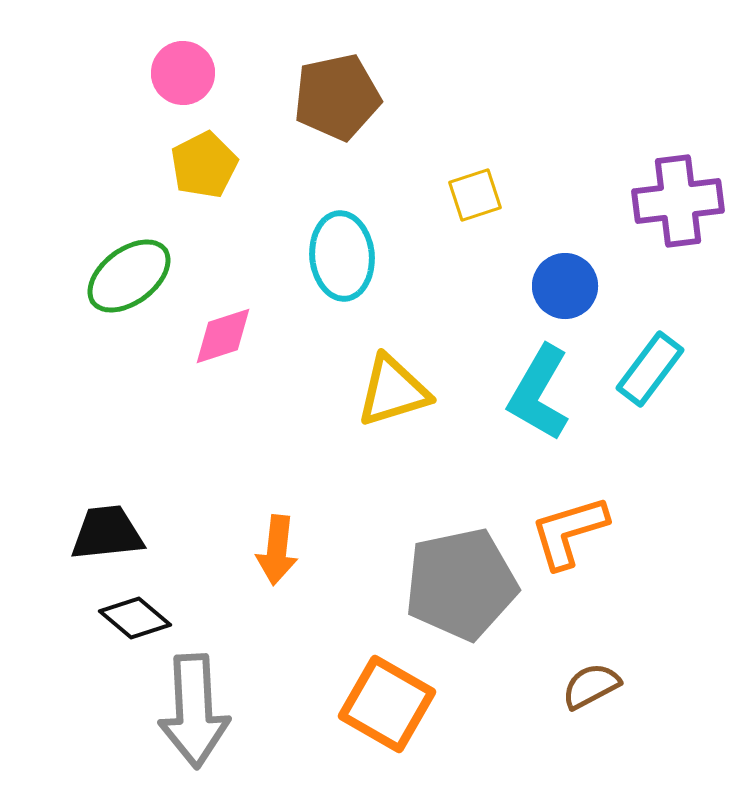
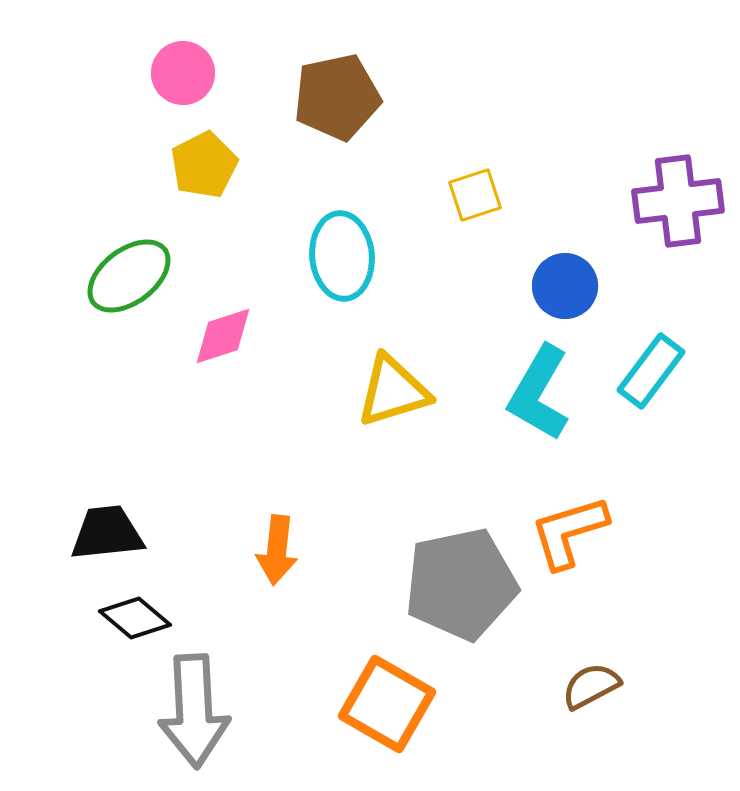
cyan rectangle: moved 1 px right, 2 px down
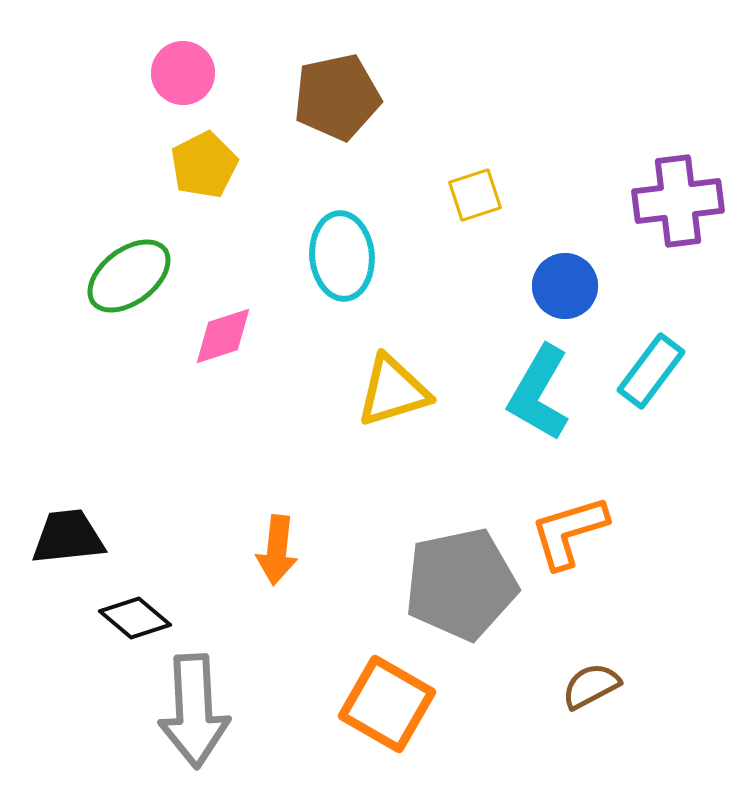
black trapezoid: moved 39 px left, 4 px down
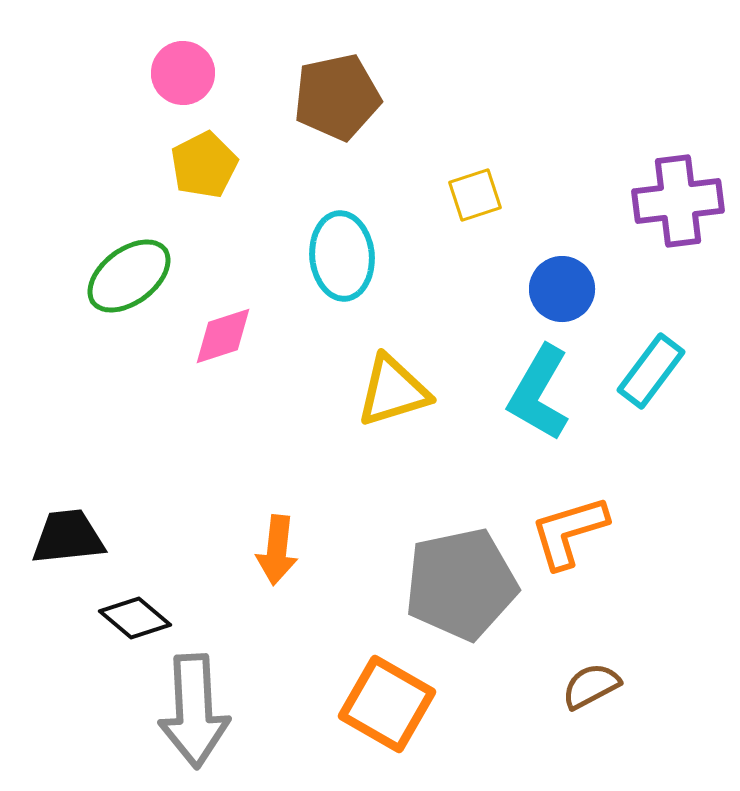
blue circle: moved 3 px left, 3 px down
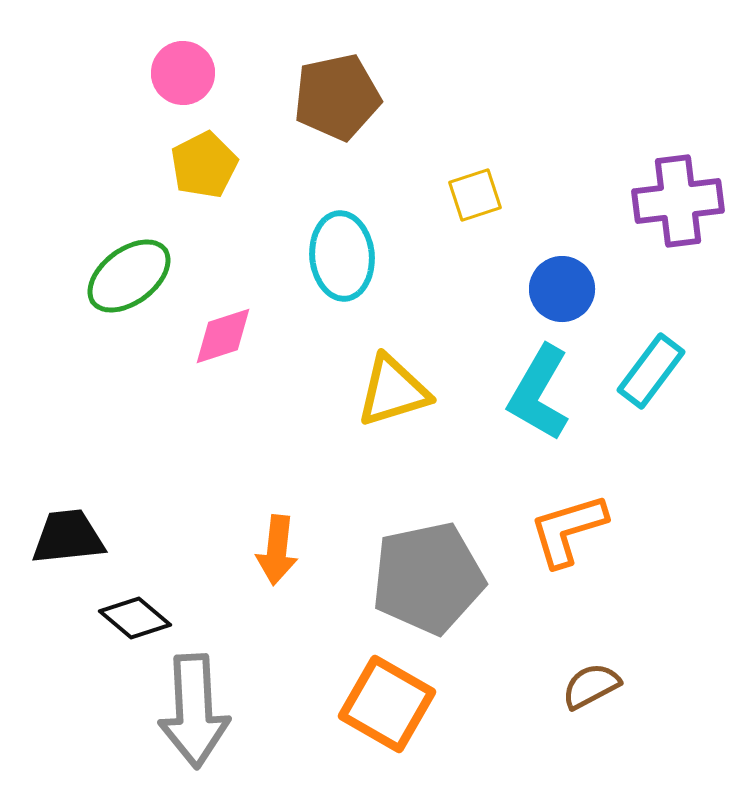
orange L-shape: moved 1 px left, 2 px up
gray pentagon: moved 33 px left, 6 px up
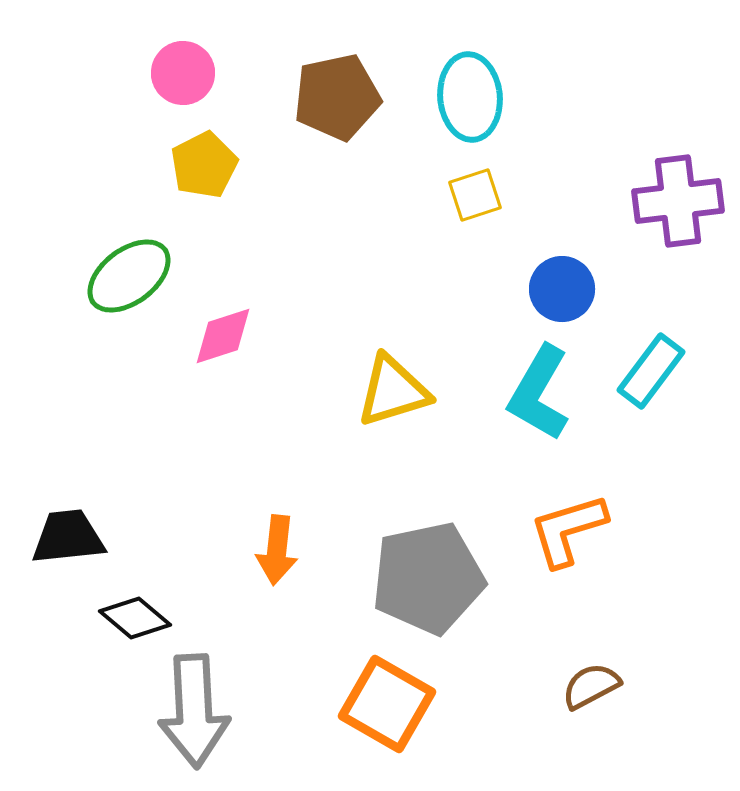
cyan ellipse: moved 128 px right, 159 px up
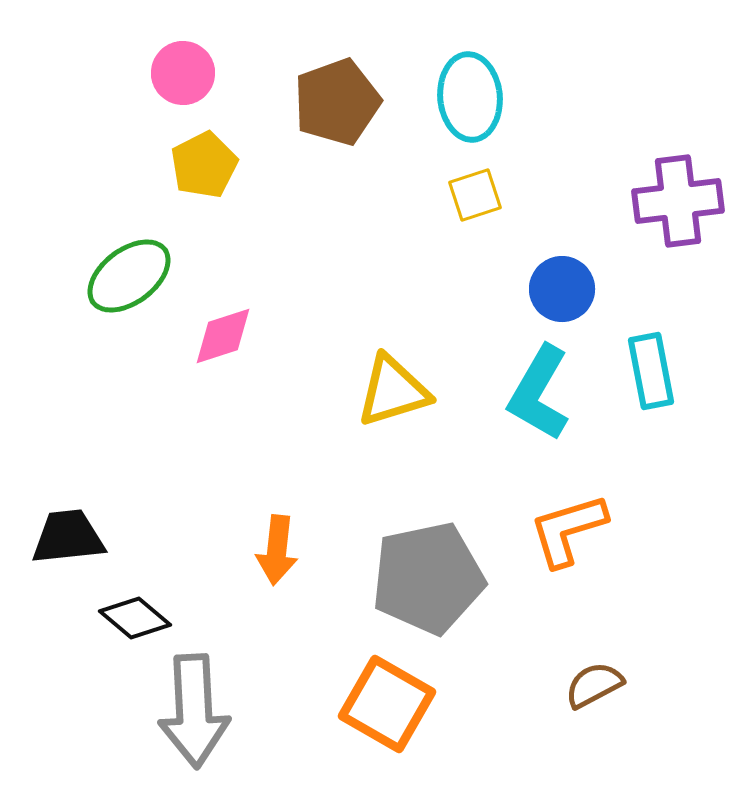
brown pentagon: moved 5 px down; rotated 8 degrees counterclockwise
cyan rectangle: rotated 48 degrees counterclockwise
brown semicircle: moved 3 px right, 1 px up
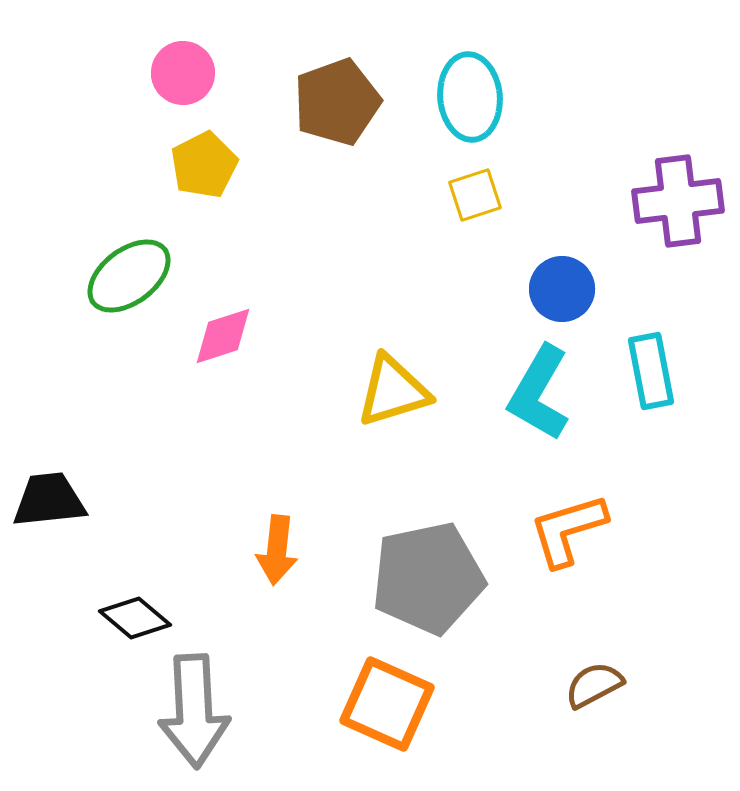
black trapezoid: moved 19 px left, 37 px up
orange square: rotated 6 degrees counterclockwise
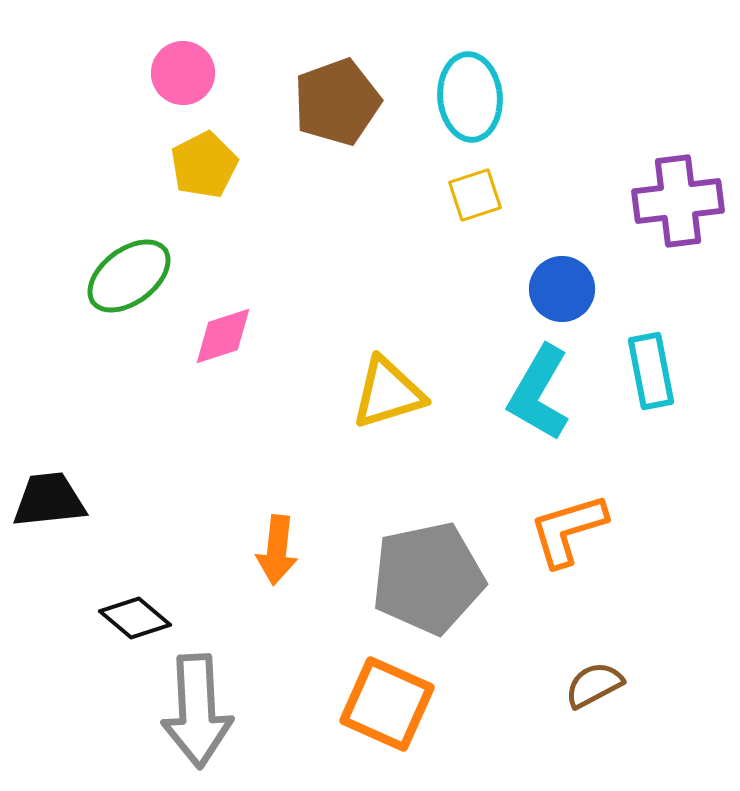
yellow triangle: moved 5 px left, 2 px down
gray arrow: moved 3 px right
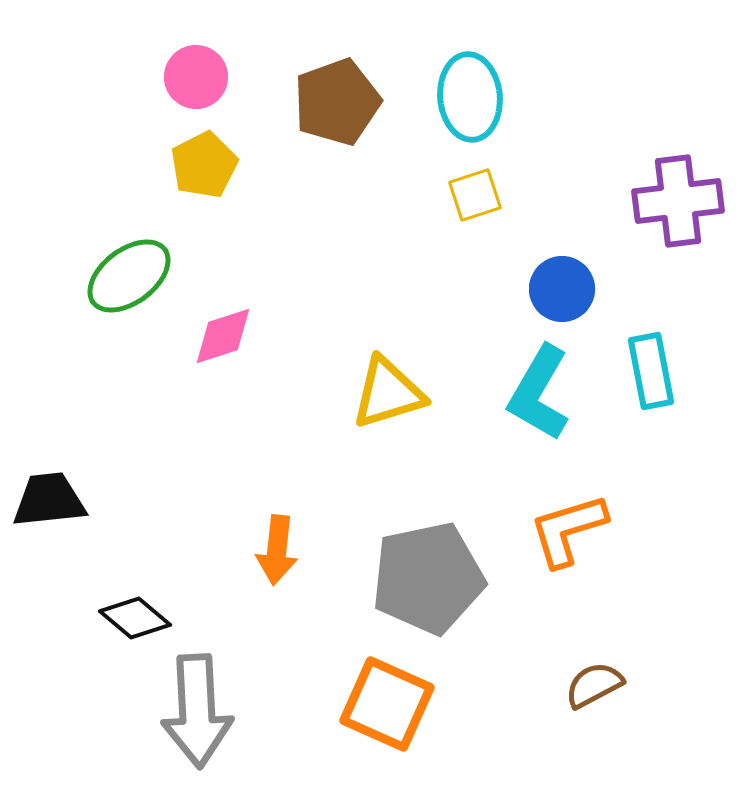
pink circle: moved 13 px right, 4 px down
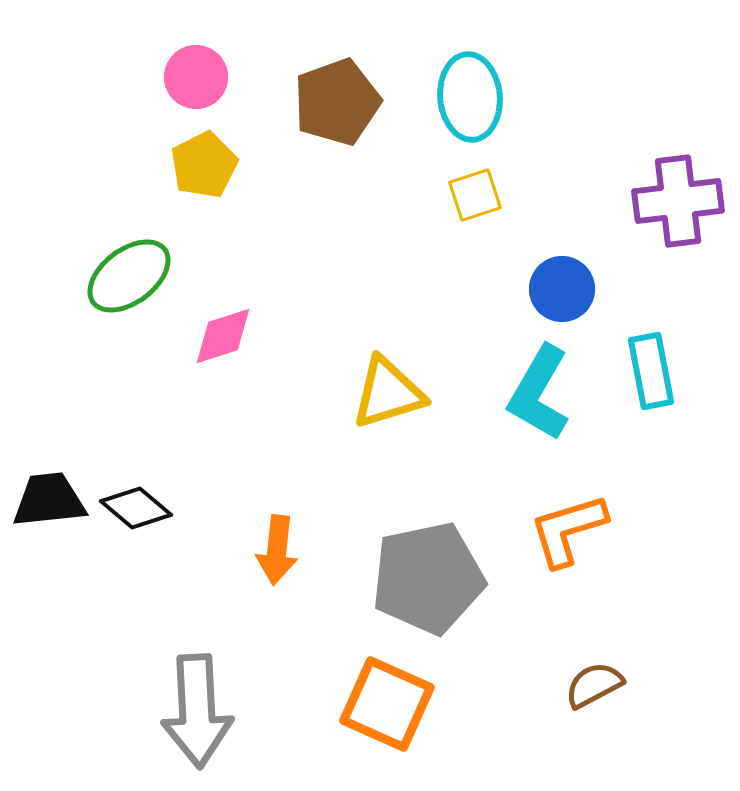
black diamond: moved 1 px right, 110 px up
